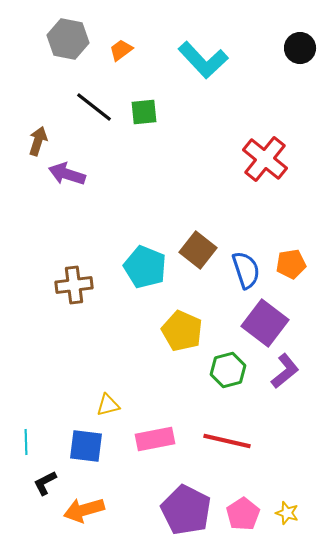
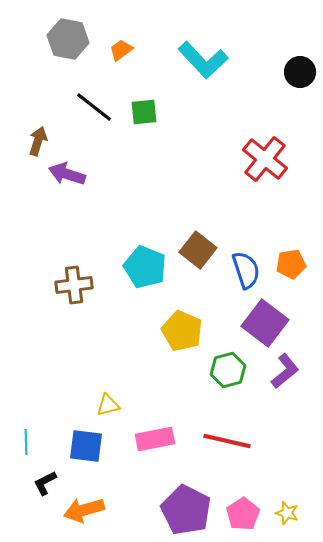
black circle: moved 24 px down
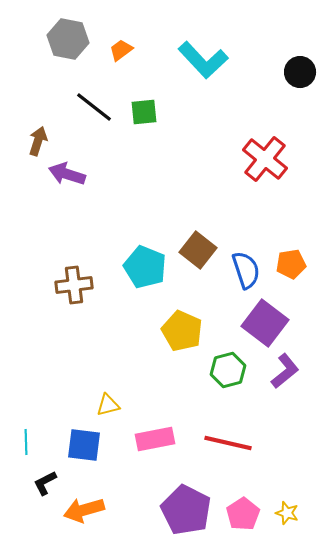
red line: moved 1 px right, 2 px down
blue square: moved 2 px left, 1 px up
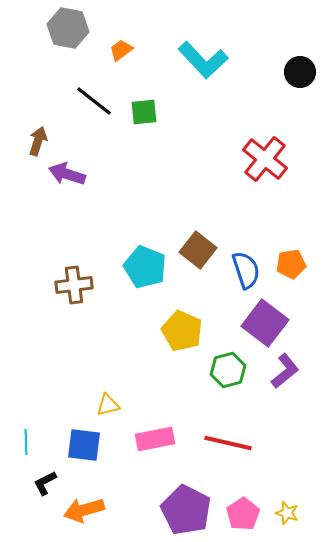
gray hexagon: moved 11 px up
black line: moved 6 px up
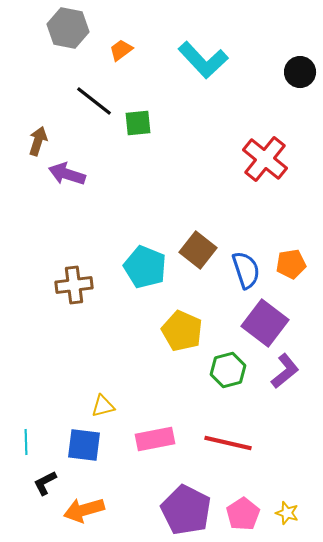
green square: moved 6 px left, 11 px down
yellow triangle: moved 5 px left, 1 px down
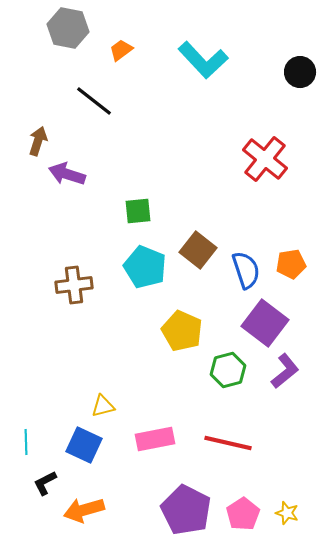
green square: moved 88 px down
blue square: rotated 18 degrees clockwise
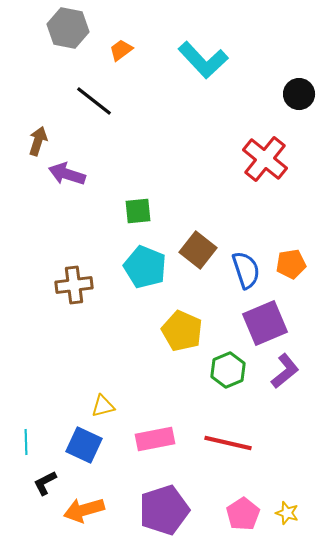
black circle: moved 1 px left, 22 px down
purple square: rotated 30 degrees clockwise
green hexagon: rotated 8 degrees counterclockwise
purple pentagon: moved 22 px left; rotated 27 degrees clockwise
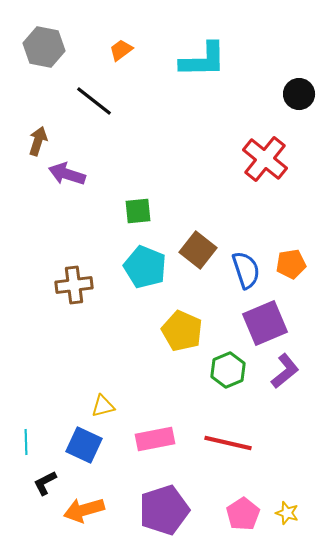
gray hexagon: moved 24 px left, 19 px down
cyan L-shape: rotated 48 degrees counterclockwise
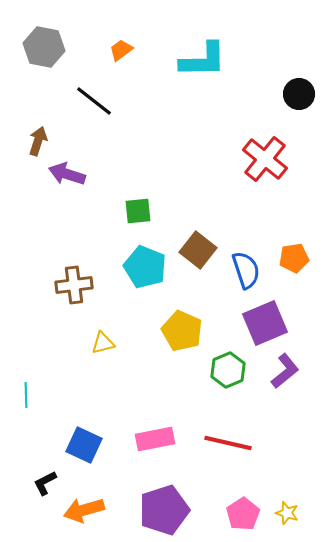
orange pentagon: moved 3 px right, 6 px up
yellow triangle: moved 63 px up
cyan line: moved 47 px up
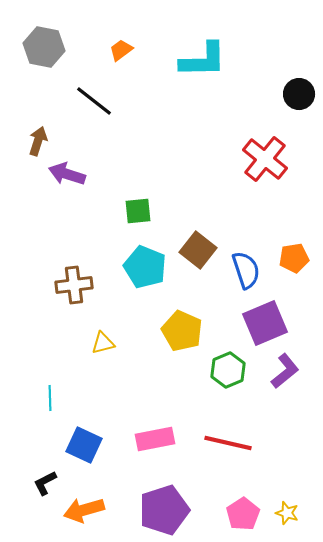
cyan line: moved 24 px right, 3 px down
